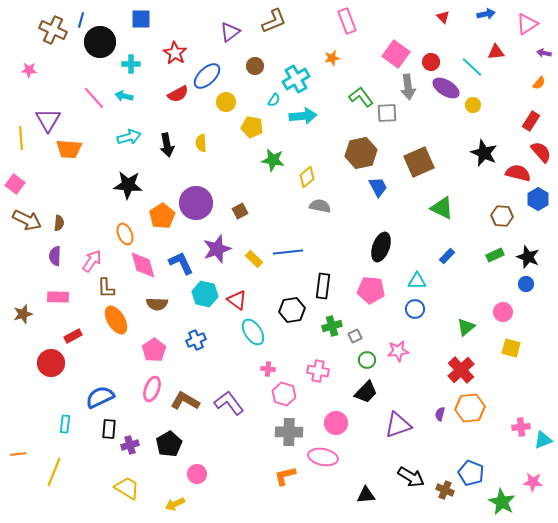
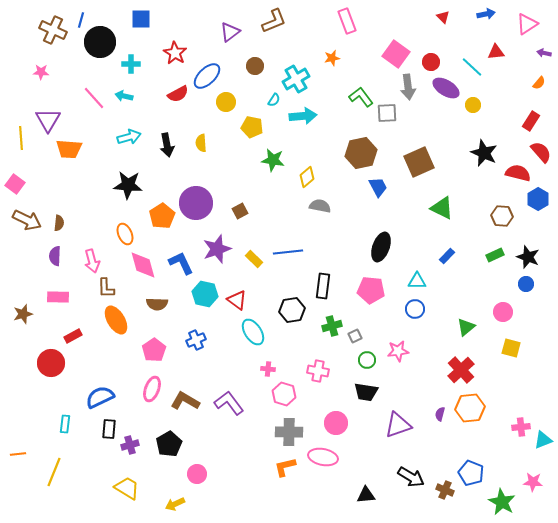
pink star at (29, 70): moved 12 px right, 2 px down
pink arrow at (92, 261): rotated 130 degrees clockwise
black trapezoid at (366, 392): rotated 55 degrees clockwise
orange L-shape at (285, 476): moved 9 px up
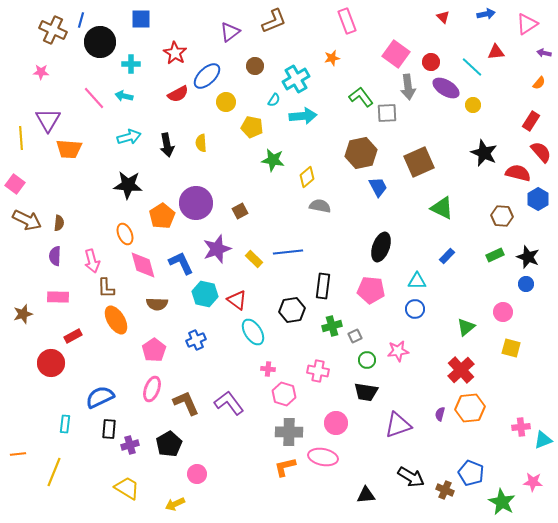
brown L-shape at (185, 401): moved 1 px right, 2 px down; rotated 36 degrees clockwise
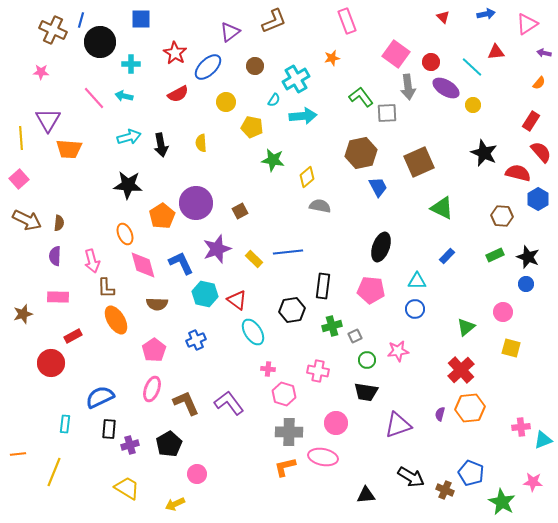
blue ellipse at (207, 76): moved 1 px right, 9 px up
black arrow at (167, 145): moved 6 px left
pink square at (15, 184): moved 4 px right, 5 px up; rotated 12 degrees clockwise
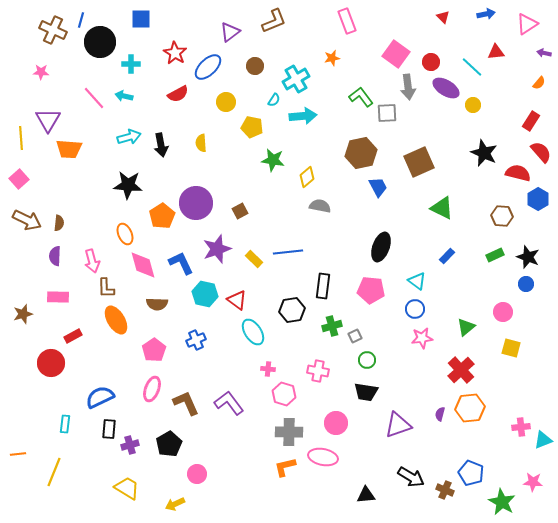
cyan triangle at (417, 281): rotated 36 degrees clockwise
pink star at (398, 351): moved 24 px right, 13 px up
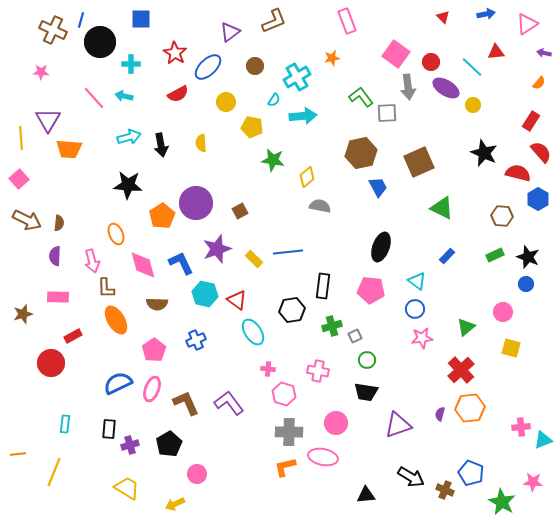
cyan cross at (296, 79): moved 1 px right, 2 px up
orange ellipse at (125, 234): moved 9 px left
blue semicircle at (100, 397): moved 18 px right, 14 px up
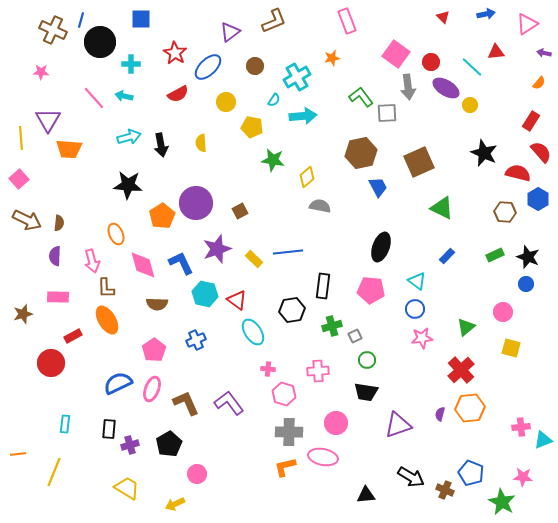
yellow circle at (473, 105): moved 3 px left
brown hexagon at (502, 216): moved 3 px right, 4 px up
orange ellipse at (116, 320): moved 9 px left
pink cross at (318, 371): rotated 15 degrees counterclockwise
pink star at (533, 482): moved 10 px left, 5 px up
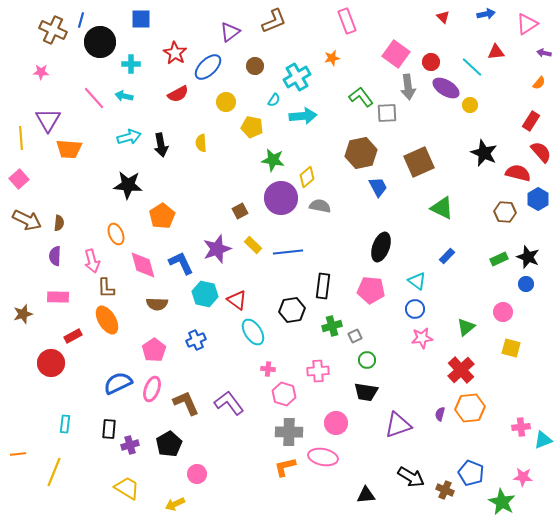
purple circle at (196, 203): moved 85 px right, 5 px up
green rectangle at (495, 255): moved 4 px right, 4 px down
yellow rectangle at (254, 259): moved 1 px left, 14 px up
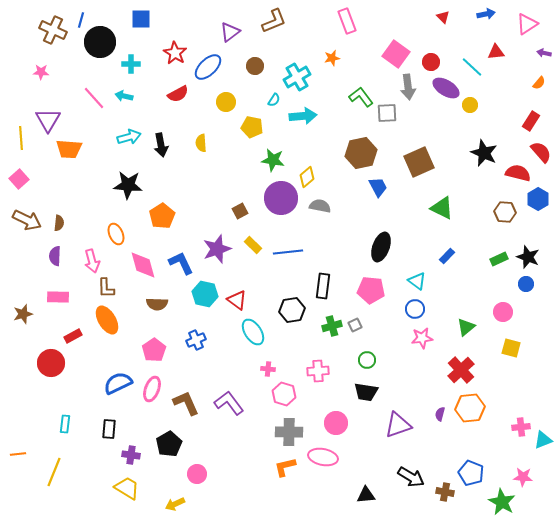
gray square at (355, 336): moved 11 px up
purple cross at (130, 445): moved 1 px right, 10 px down; rotated 24 degrees clockwise
brown cross at (445, 490): moved 2 px down; rotated 12 degrees counterclockwise
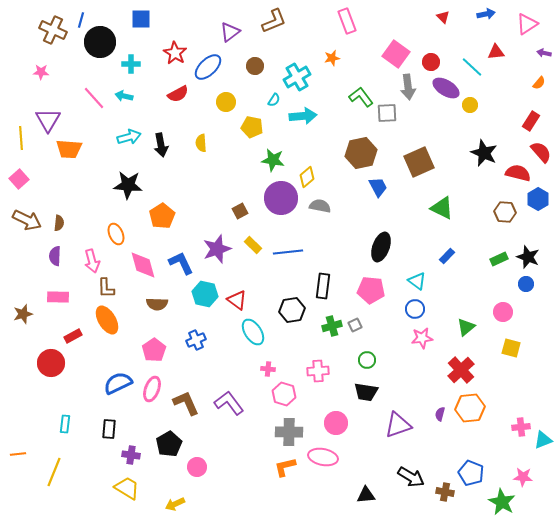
pink circle at (197, 474): moved 7 px up
